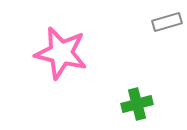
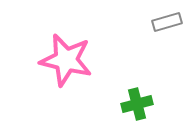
pink star: moved 5 px right, 7 px down
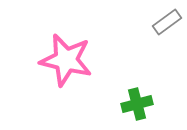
gray rectangle: rotated 20 degrees counterclockwise
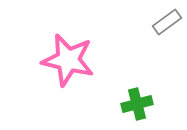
pink star: moved 2 px right
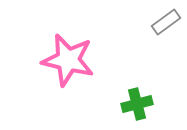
gray rectangle: moved 1 px left
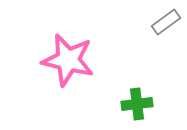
green cross: rotated 8 degrees clockwise
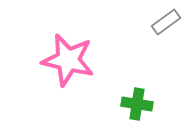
green cross: rotated 16 degrees clockwise
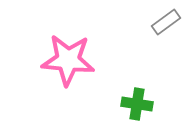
pink star: rotated 8 degrees counterclockwise
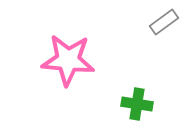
gray rectangle: moved 2 px left
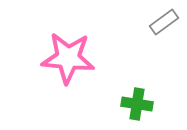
pink star: moved 2 px up
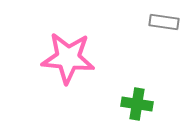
gray rectangle: rotated 44 degrees clockwise
